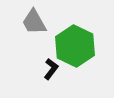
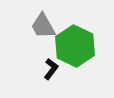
gray trapezoid: moved 9 px right, 4 px down
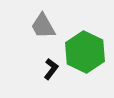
green hexagon: moved 10 px right, 6 px down
